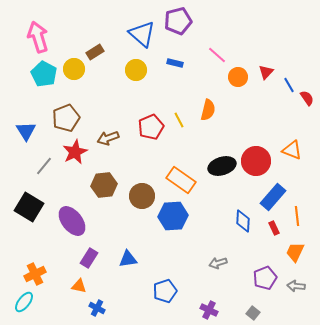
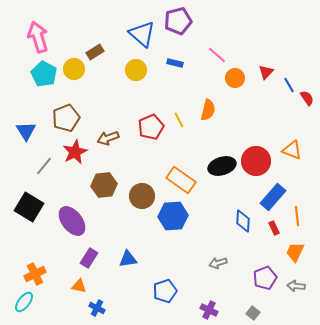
orange circle at (238, 77): moved 3 px left, 1 px down
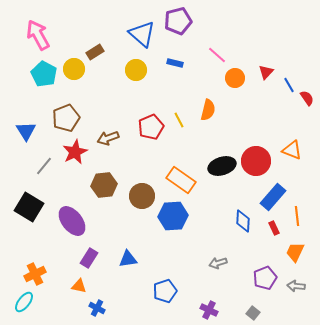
pink arrow at (38, 37): moved 2 px up; rotated 12 degrees counterclockwise
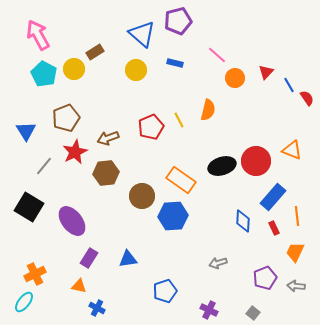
brown hexagon at (104, 185): moved 2 px right, 12 px up
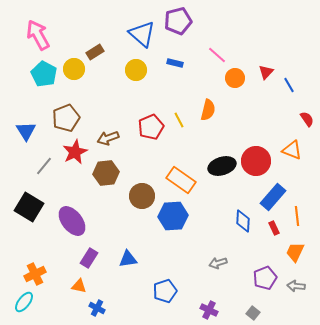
red semicircle at (307, 98): moved 21 px down
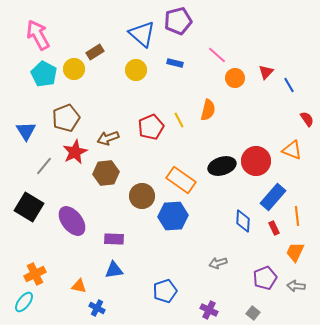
purple rectangle at (89, 258): moved 25 px right, 19 px up; rotated 60 degrees clockwise
blue triangle at (128, 259): moved 14 px left, 11 px down
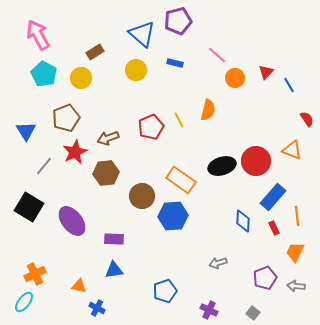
yellow circle at (74, 69): moved 7 px right, 9 px down
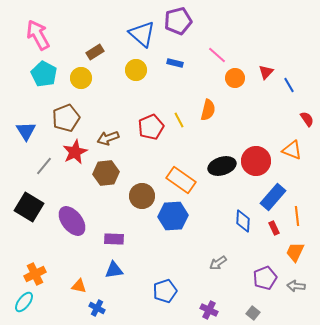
gray arrow at (218, 263): rotated 18 degrees counterclockwise
